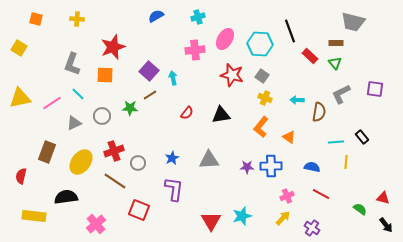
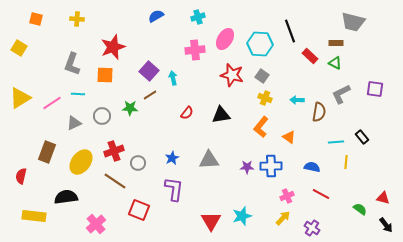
green triangle at (335, 63): rotated 24 degrees counterclockwise
cyan line at (78, 94): rotated 40 degrees counterclockwise
yellow triangle at (20, 98): rotated 20 degrees counterclockwise
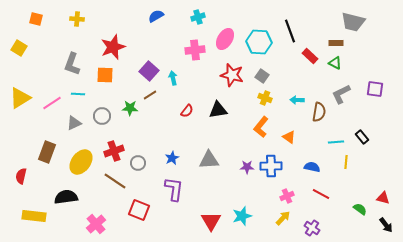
cyan hexagon at (260, 44): moved 1 px left, 2 px up
red semicircle at (187, 113): moved 2 px up
black triangle at (221, 115): moved 3 px left, 5 px up
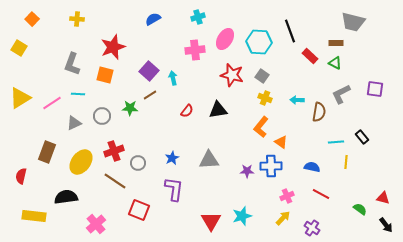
blue semicircle at (156, 16): moved 3 px left, 3 px down
orange square at (36, 19): moved 4 px left; rotated 32 degrees clockwise
orange square at (105, 75): rotated 12 degrees clockwise
orange triangle at (289, 137): moved 8 px left, 5 px down
purple star at (247, 167): moved 4 px down
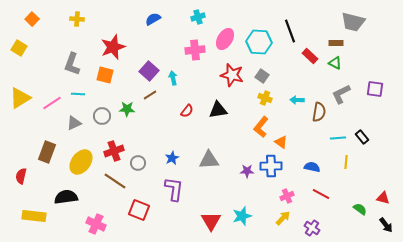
green star at (130, 108): moved 3 px left, 1 px down
cyan line at (336, 142): moved 2 px right, 4 px up
pink cross at (96, 224): rotated 24 degrees counterclockwise
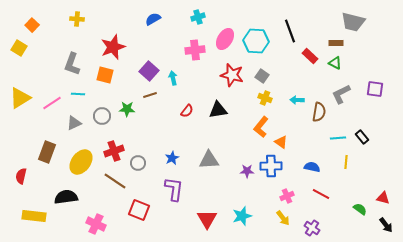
orange square at (32, 19): moved 6 px down
cyan hexagon at (259, 42): moved 3 px left, 1 px up
brown line at (150, 95): rotated 16 degrees clockwise
yellow arrow at (283, 218): rotated 98 degrees clockwise
red triangle at (211, 221): moved 4 px left, 2 px up
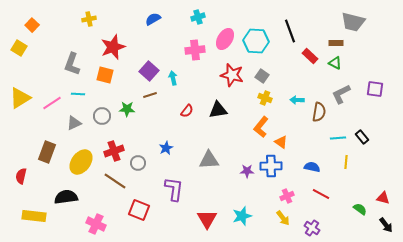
yellow cross at (77, 19): moved 12 px right; rotated 16 degrees counterclockwise
blue star at (172, 158): moved 6 px left, 10 px up
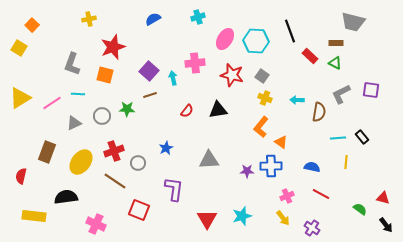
pink cross at (195, 50): moved 13 px down
purple square at (375, 89): moved 4 px left, 1 px down
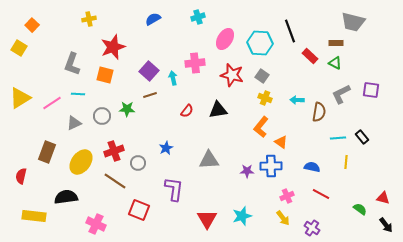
cyan hexagon at (256, 41): moved 4 px right, 2 px down
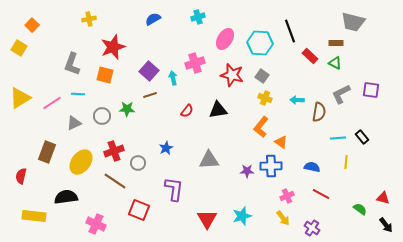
pink cross at (195, 63): rotated 12 degrees counterclockwise
